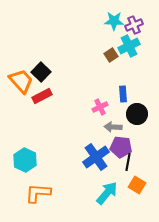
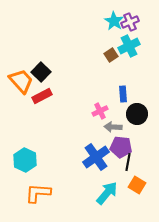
cyan star: rotated 30 degrees clockwise
purple cross: moved 4 px left, 3 px up
pink cross: moved 4 px down
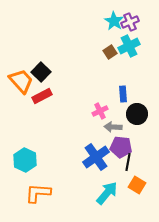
brown square: moved 1 px left, 3 px up
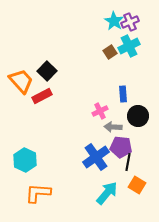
black square: moved 6 px right, 1 px up
black circle: moved 1 px right, 2 px down
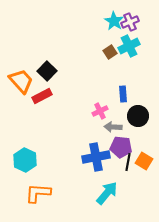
blue cross: rotated 24 degrees clockwise
orange square: moved 7 px right, 24 px up
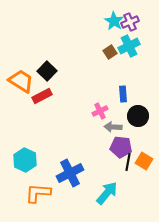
orange trapezoid: rotated 16 degrees counterclockwise
blue cross: moved 26 px left, 16 px down; rotated 16 degrees counterclockwise
